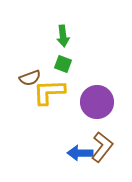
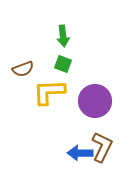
brown semicircle: moved 7 px left, 9 px up
purple circle: moved 2 px left, 1 px up
brown L-shape: rotated 12 degrees counterclockwise
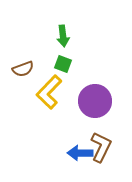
yellow L-shape: rotated 44 degrees counterclockwise
brown L-shape: moved 1 px left
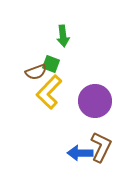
green square: moved 12 px left
brown semicircle: moved 13 px right, 3 px down
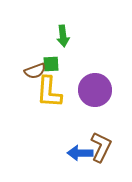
green square: rotated 24 degrees counterclockwise
brown semicircle: moved 1 px left, 1 px up
yellow L-shape: rotated 40 degrees counterclockwise
purple circle: moved 11 px up
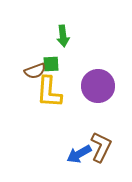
purple circle: moved 3 px right, 4 px up
blue arrow: moved 1 px left, 1 px down; rotated 30 degrees counterclockwise
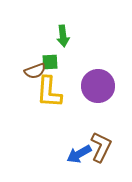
green square: moved 1 px left, 2 px up
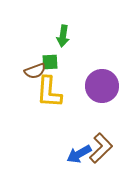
green arrow: rotated 15 degrees clockwise
purple circle: moved 4 px right
brown L-shape: moved 1 px down; rotated 20 degrees clockwise
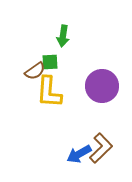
brown semicircle: rotated 15 degrees counterclockwise
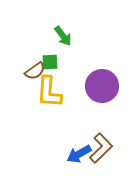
green arrow: rotated 45 degrees counterclockwise
